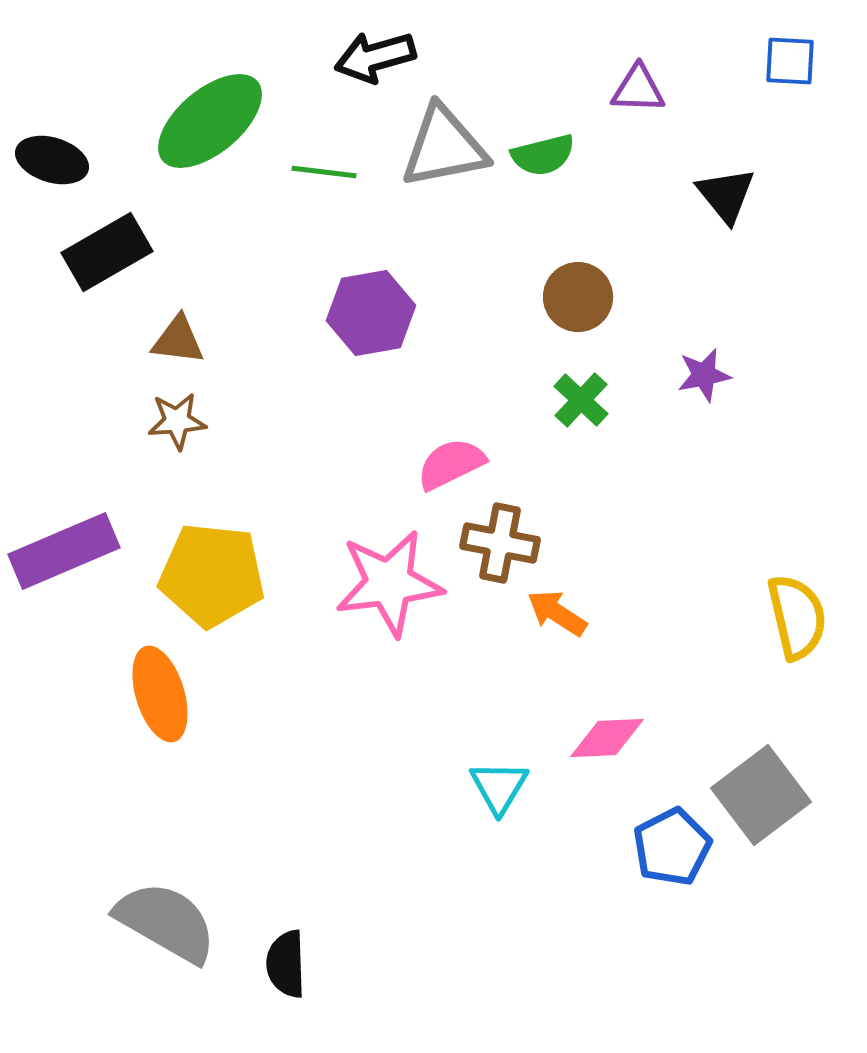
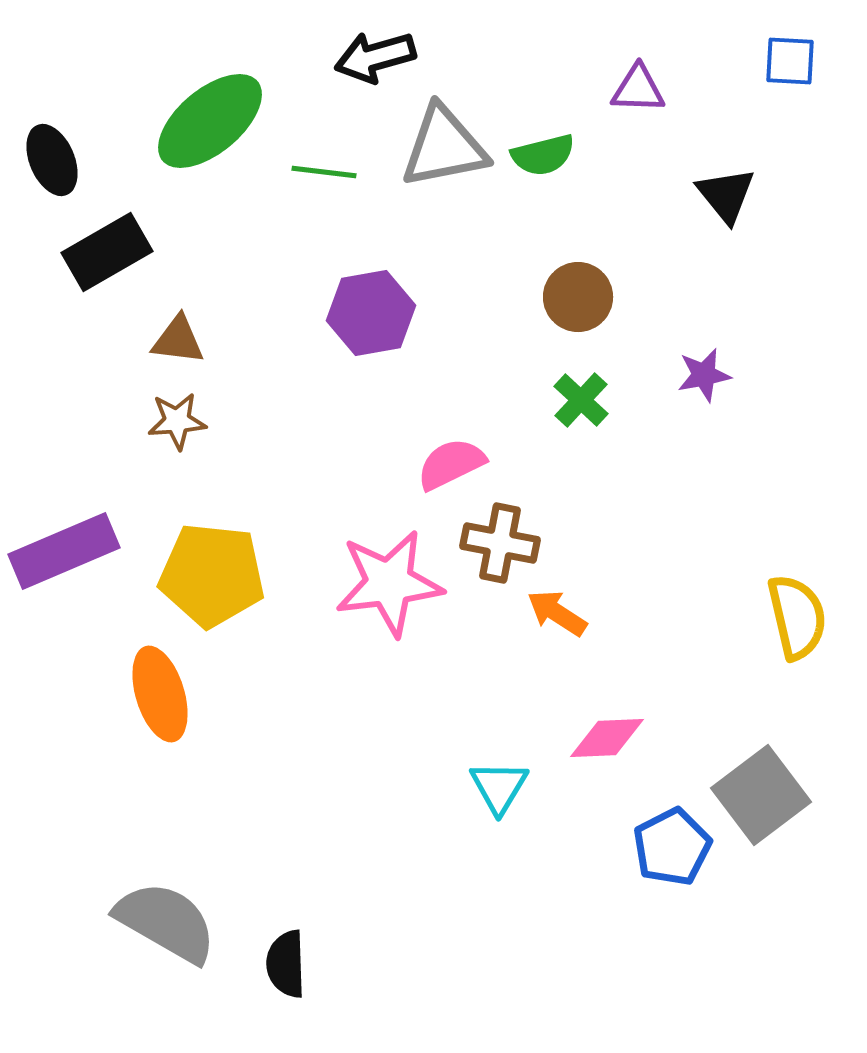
black ellipse: rotated 50 degrees clockwise
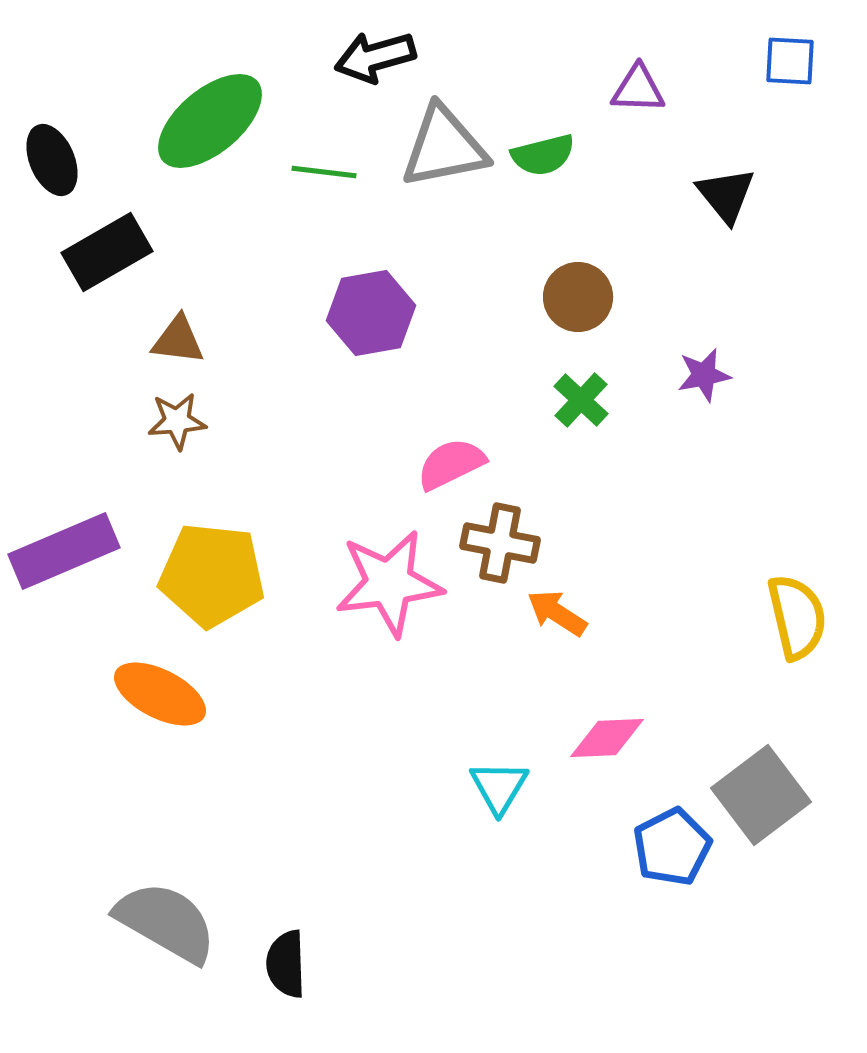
orange ellipse: rotated 46 degrees counterclockwise
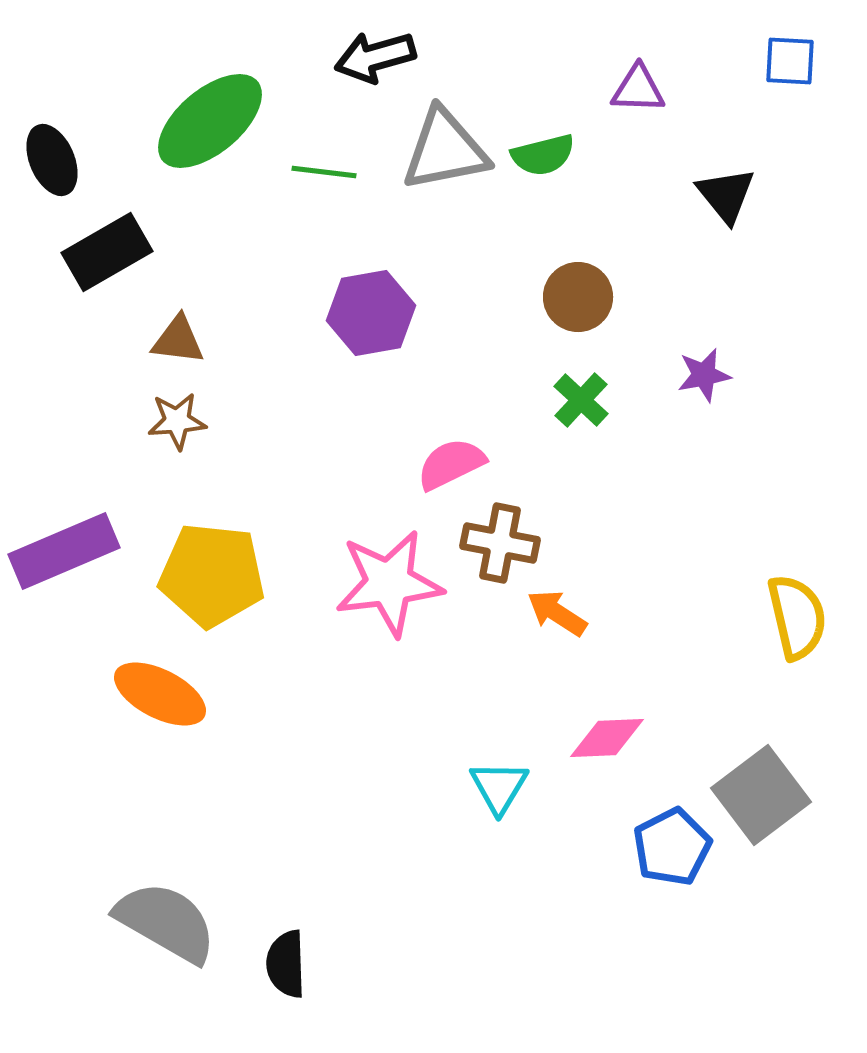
gray triangle: moved 1 px right, 3 px down
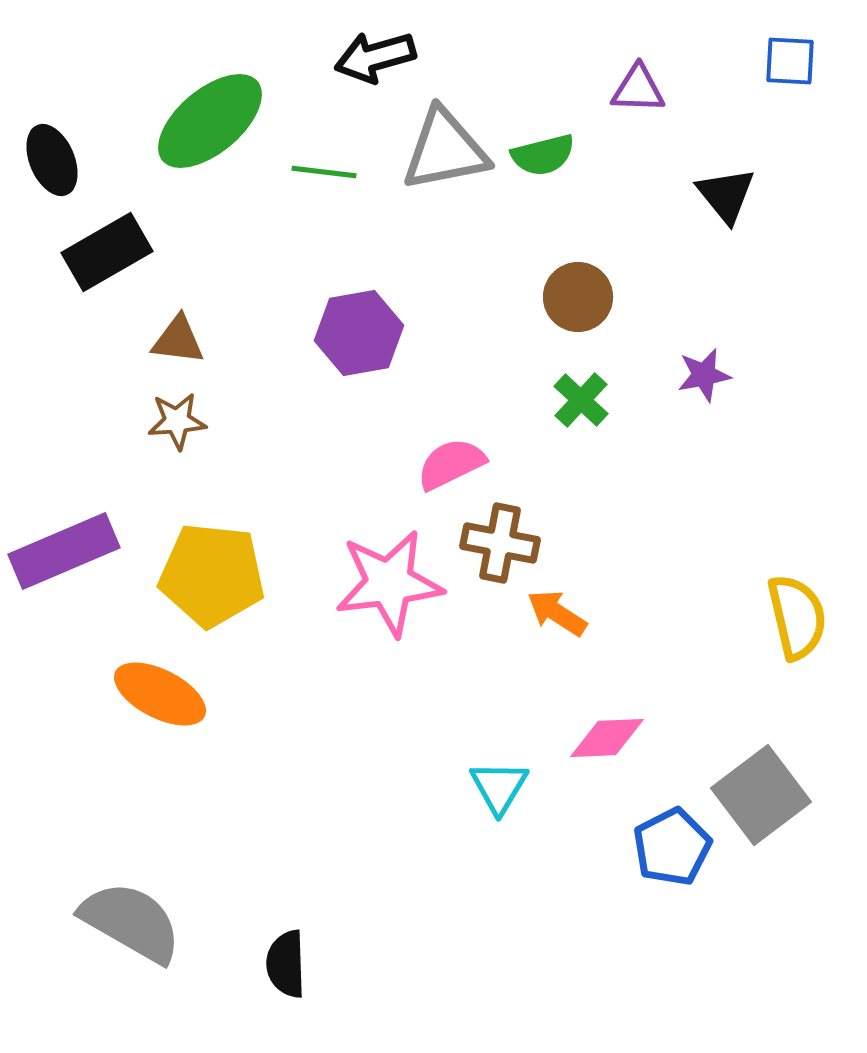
purple hexagon: moved 12 px left, 20 px down
gray semicircle: moved 35 px left
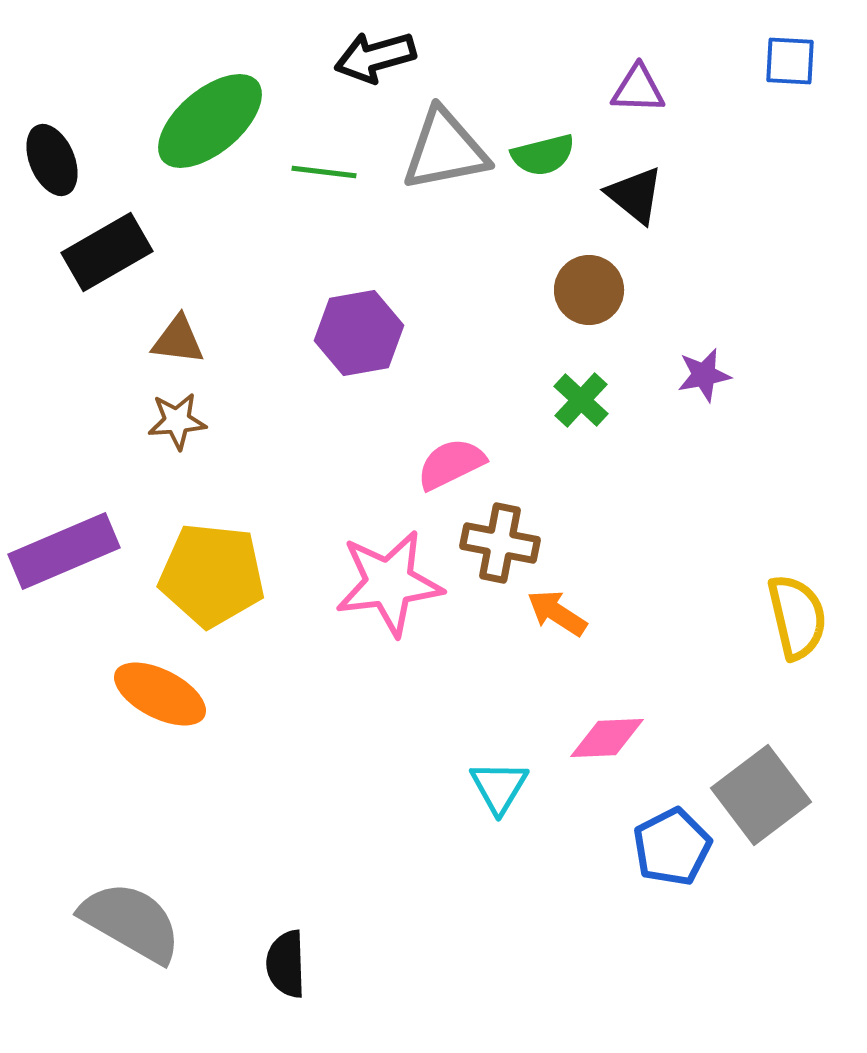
black triangle: moved 91 px left; rotated 12 degrees counterclockwise
brown circle: moved 11 px right, 7 px up
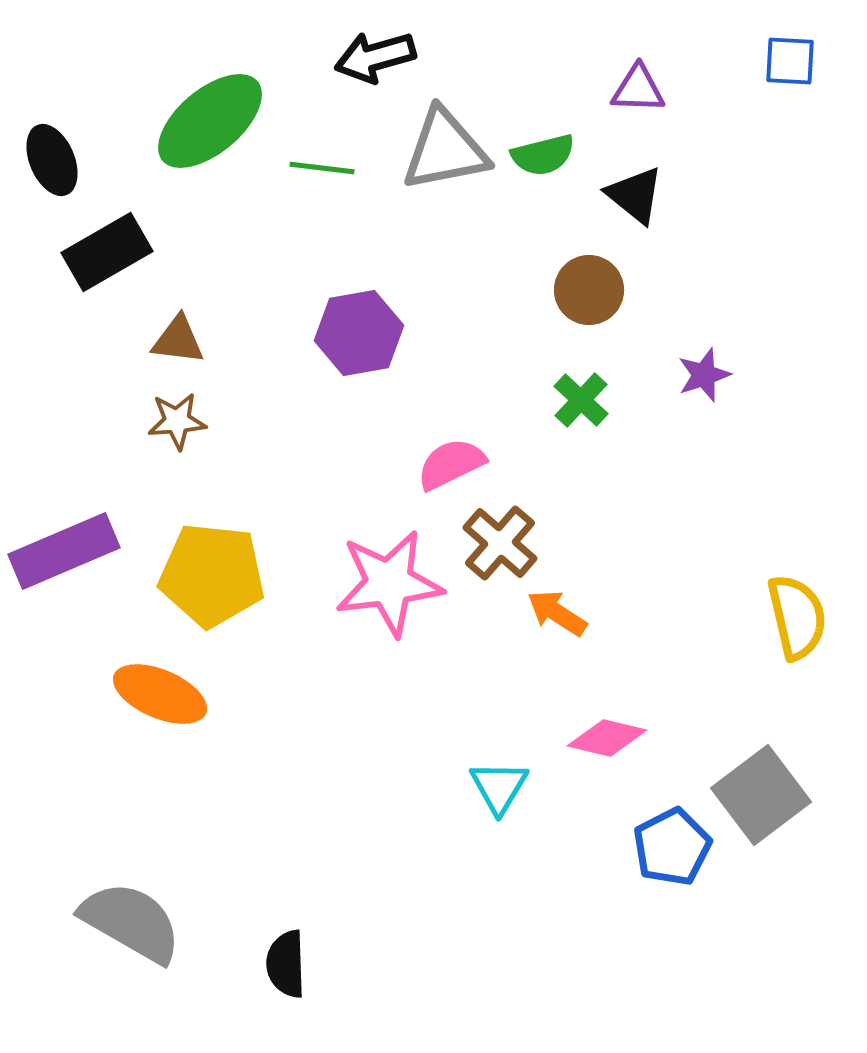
green line: moved 2 px left, 4 px up
purple star: rotated 8 degrees counterclockwise
brown cross: rotated 30 degrees clockwise
orange ellipse: rotated 4 degrees counterclockwise
pink diamond: rotated 16 degrees clockwise
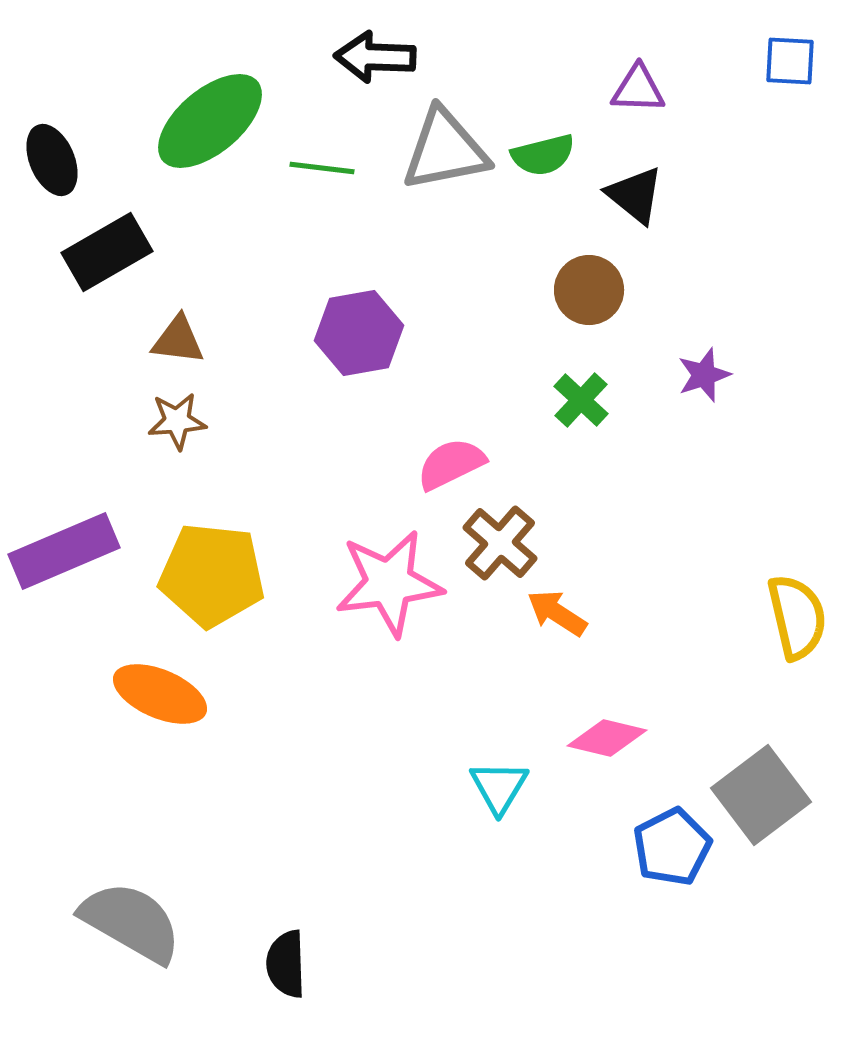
black arrow: rotated 18 degrees clockwise
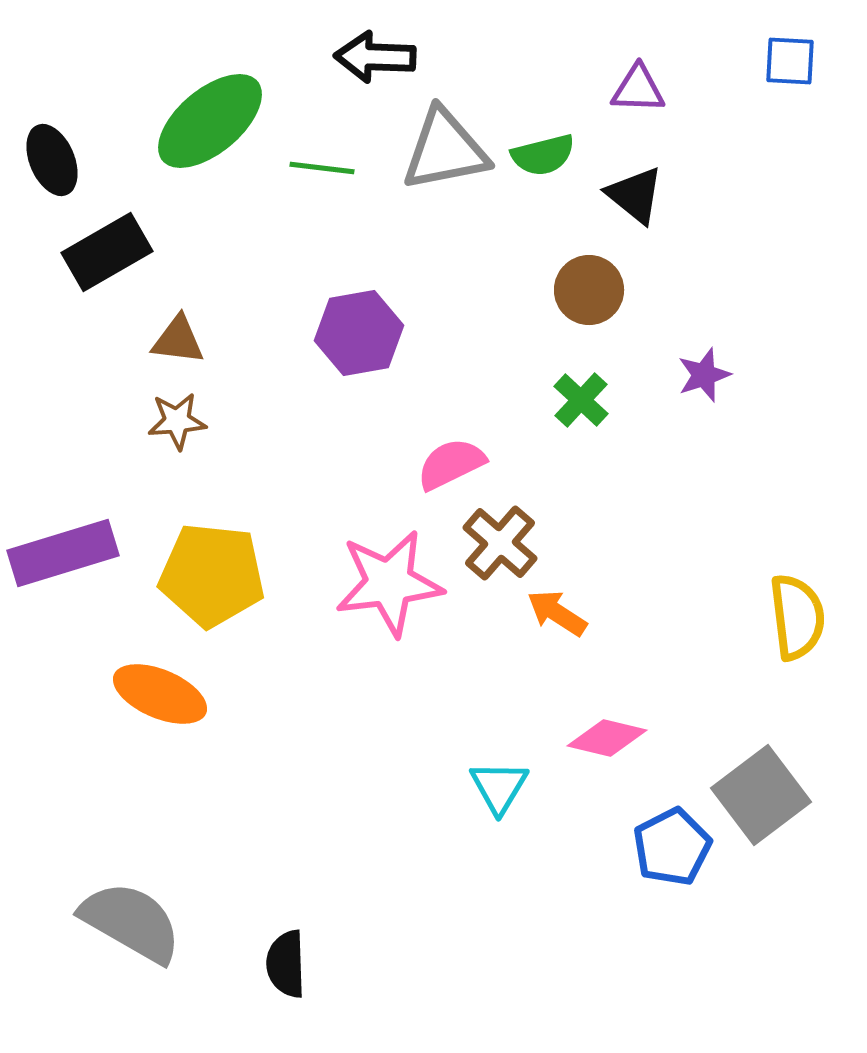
purple rectangle: moved 1 px left, 2 px down; rotated 6 degrees clockwise
yellow semicircle: rotated 6 degrees clockwise
